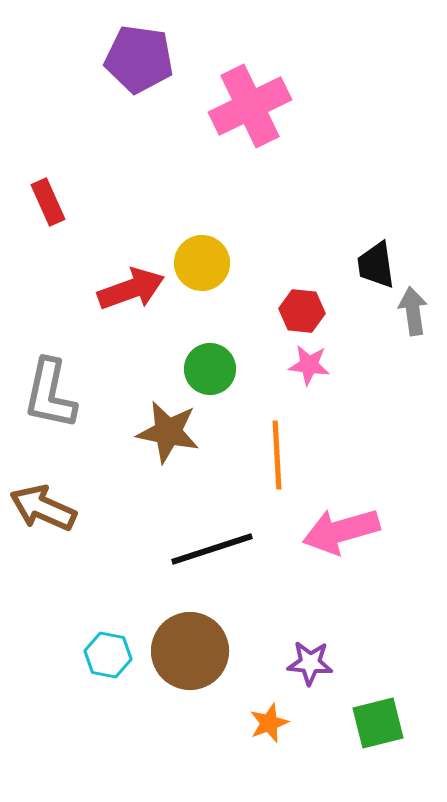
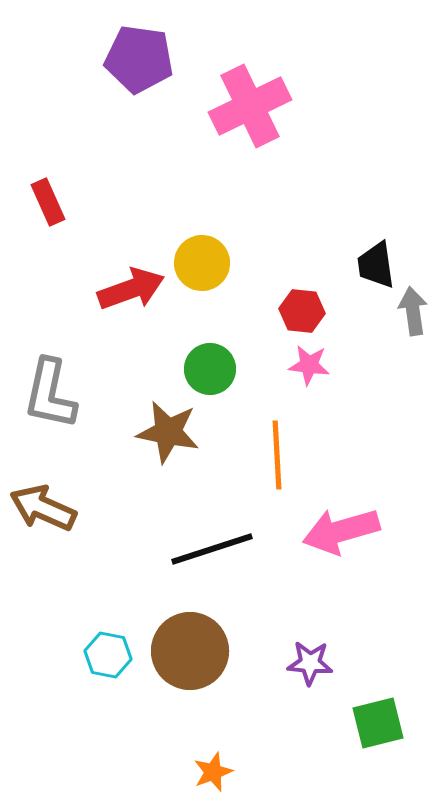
orange star: moved 56 px left, 49 px down
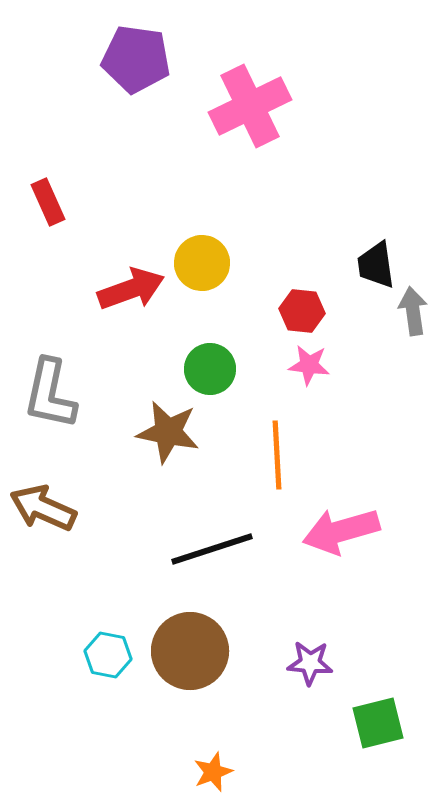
purple pentagon: moved 3 px left
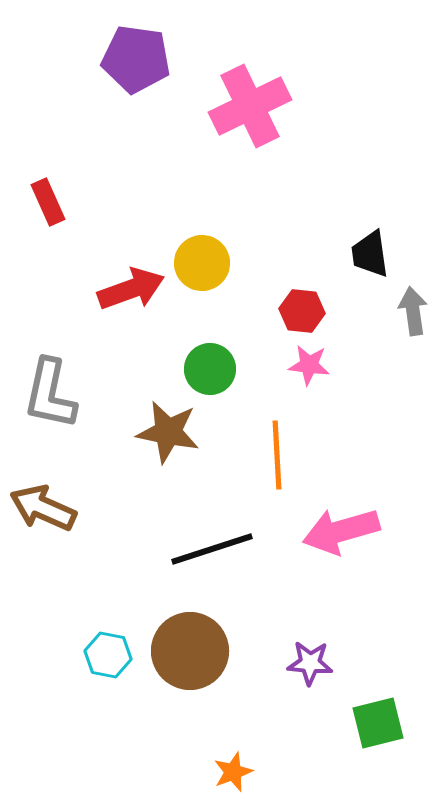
black trapezoid: moved 6 px left, 11 px up
orange star: moved 20 px right
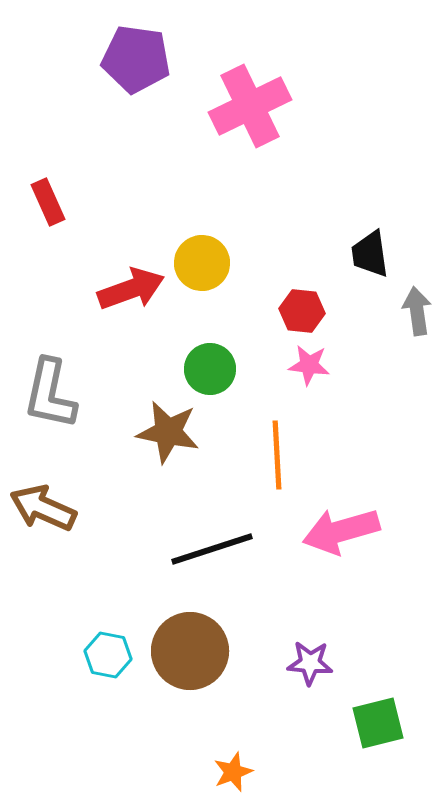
gray arrow: moved 4 px right
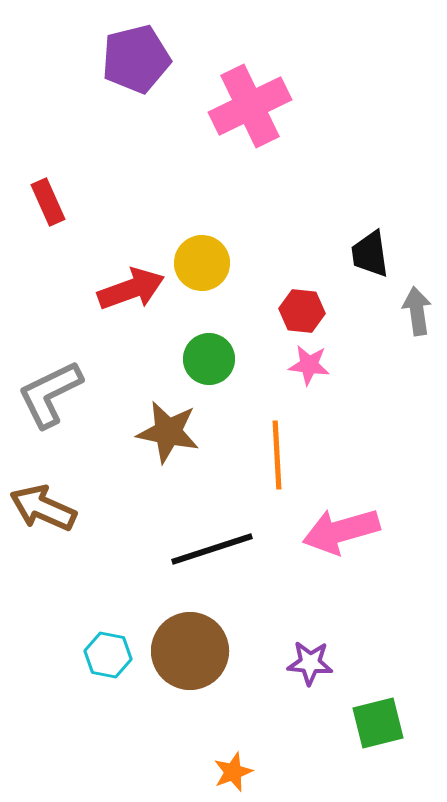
purple pentagon: rotated 22 degrees counterclockwise
green circle: moved 1 px left, 10 px up
gray L-shape: rotated 52 degrees clockwise
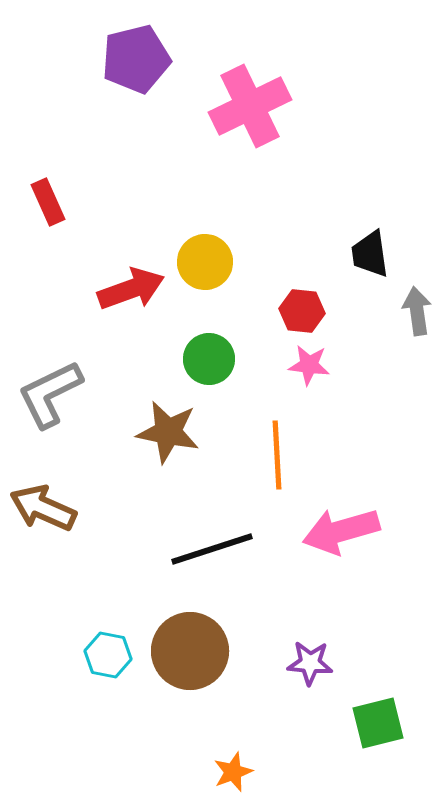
yellow circle: moved 3 px right, 1 px up
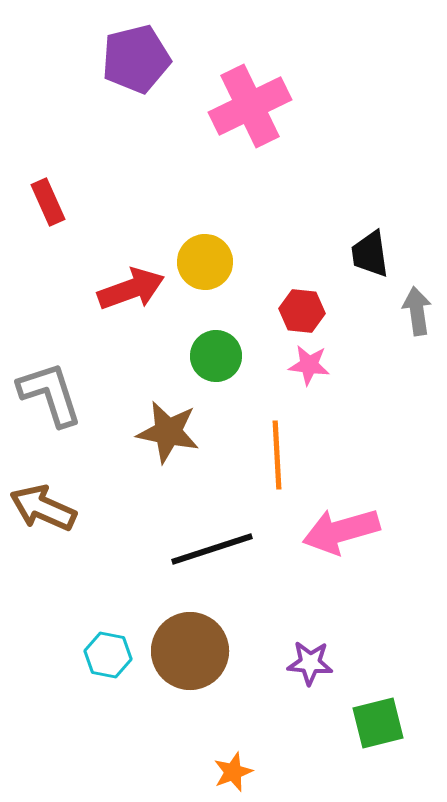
green circle: moved 7 px right, 3 px up
gray L-shape: rotated 98 degrees clockwise
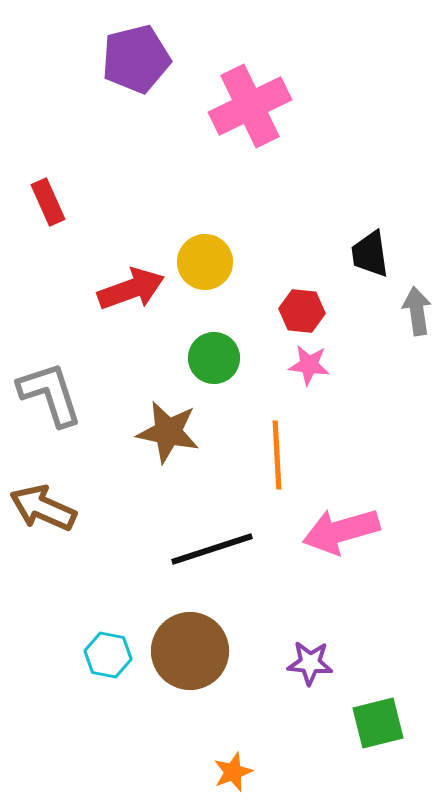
green circle: moved 2 px left, 2 px down
